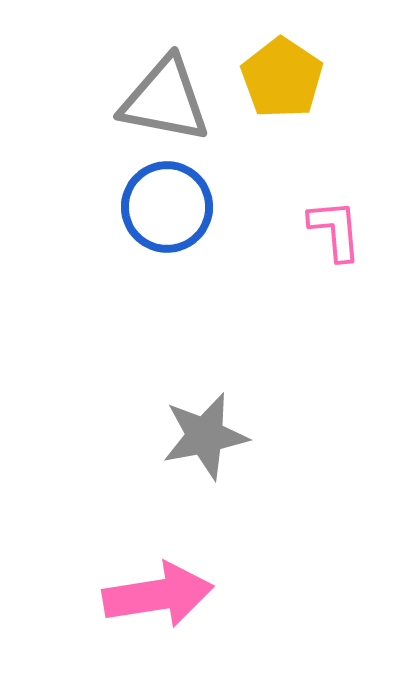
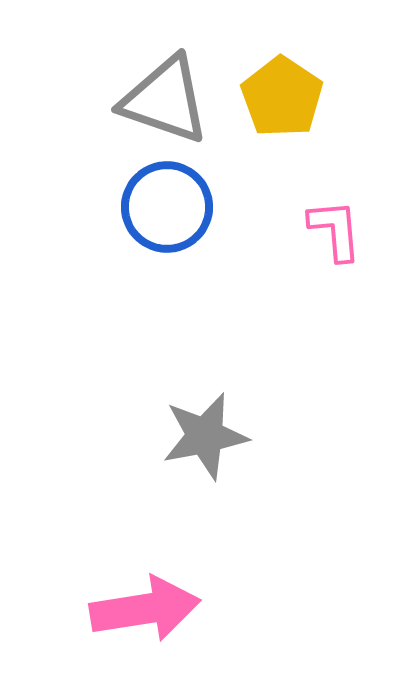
yellow pentagon: moved 19 px down
gray triangle: rotated 8 degrees clockwise
pink arrow: moved 13 px left, 14 px down
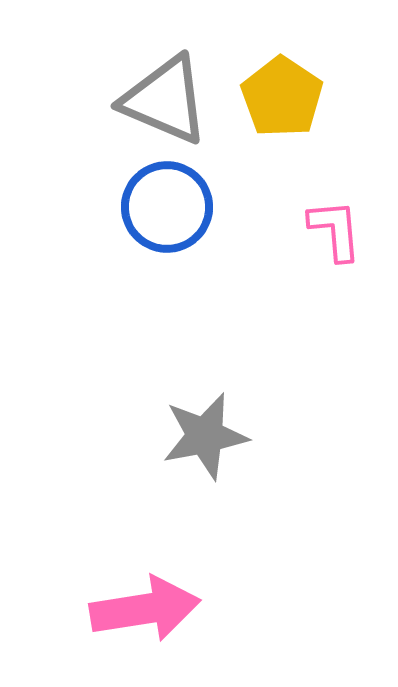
gray triangle: rotated 4 degrees clockwise
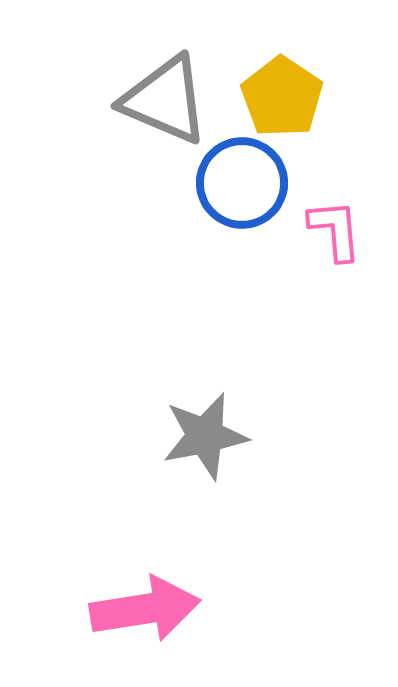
blue circle: moved 75 px right, 24 px up
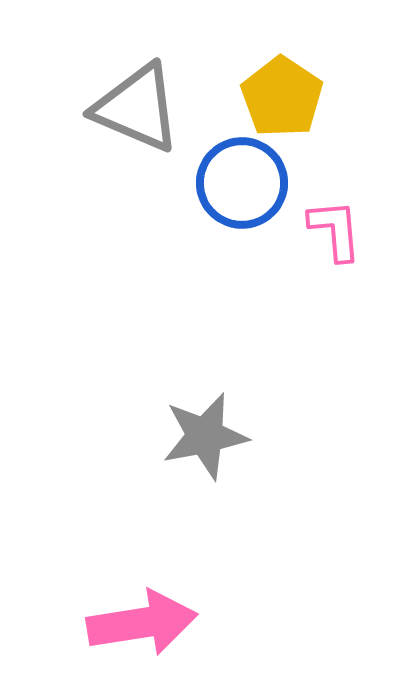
gray triangle: moved 28 px left, 8 px down
pink arrow: moved 3 px left, 14 px down
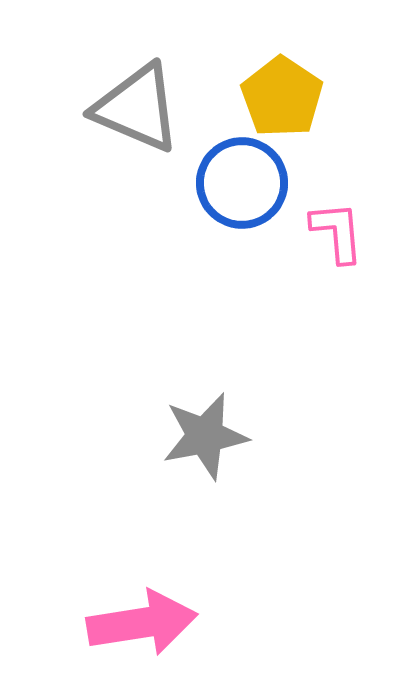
pink L-shape: moved 2 px right, 2 px down
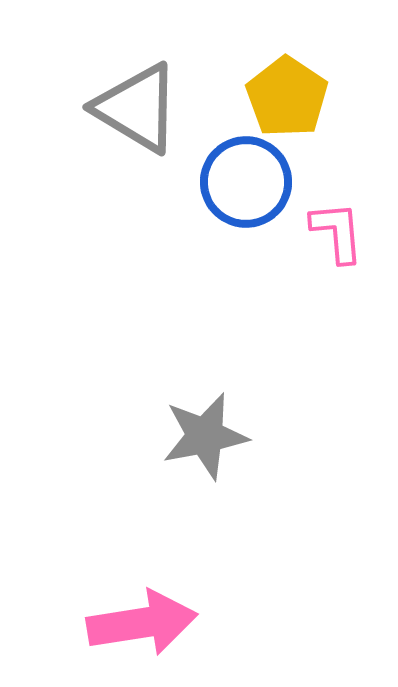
yellow pentagon: moved 5 px right
gray triangle: rotated 8 degrees clockwise
blue circle: moved 4 px right, 1 px up
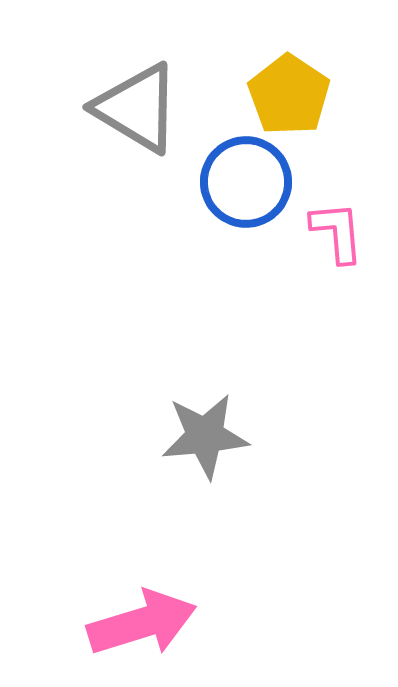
yellow pentagon: moved 2 px right, 2 px up
gray star: rotated 6 degrees clockwise
pink arrow: rotated 8 degrees counterclockwise
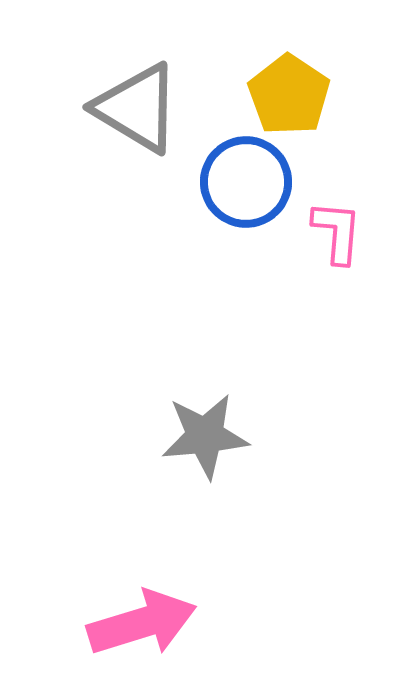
pink L-shape: rotated 10 degrees clockwise
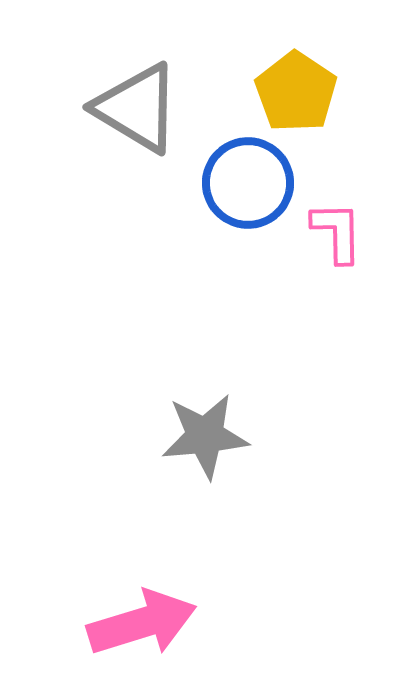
yellow pentagon: moved 7 px right, 3 px up
blue circle: moved 2 px right, 1 px down
pink L-shape: rotated 6 degrees counterclockwise
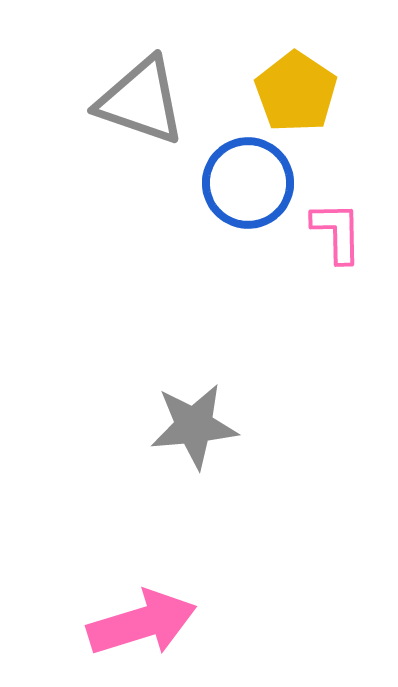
gray triangle: moved 4 px right, 7 px up; rotated 12 degrees counterclockwise
gray star: moved 11 px left, 10 px up
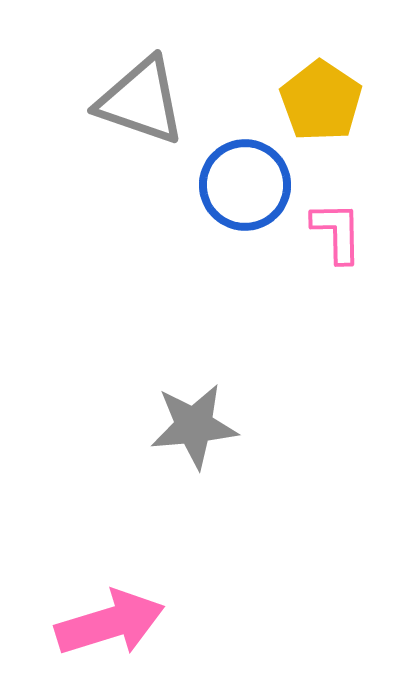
yellow pentagon: moved 25 px right, 9 px down
blue circle: moved 3 px left, 2 px down
pink arrow: moved 32 px left
